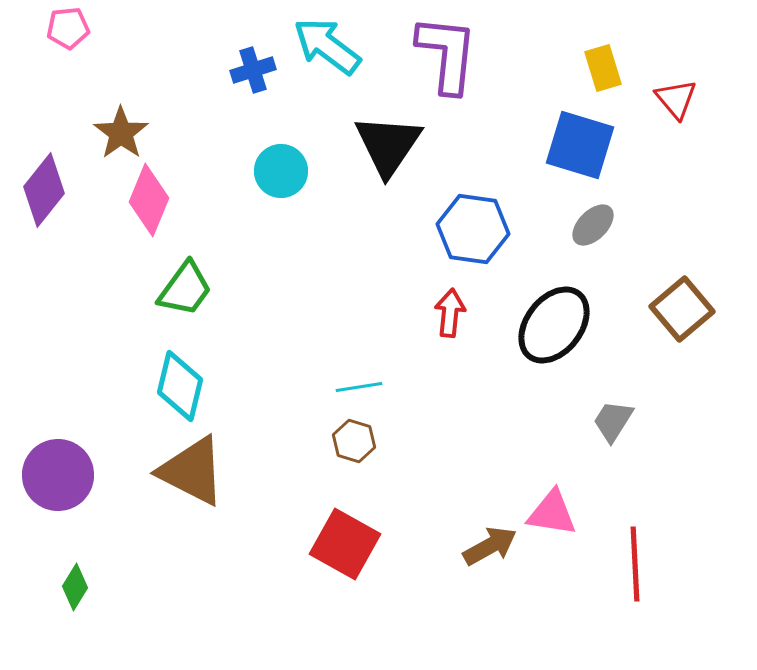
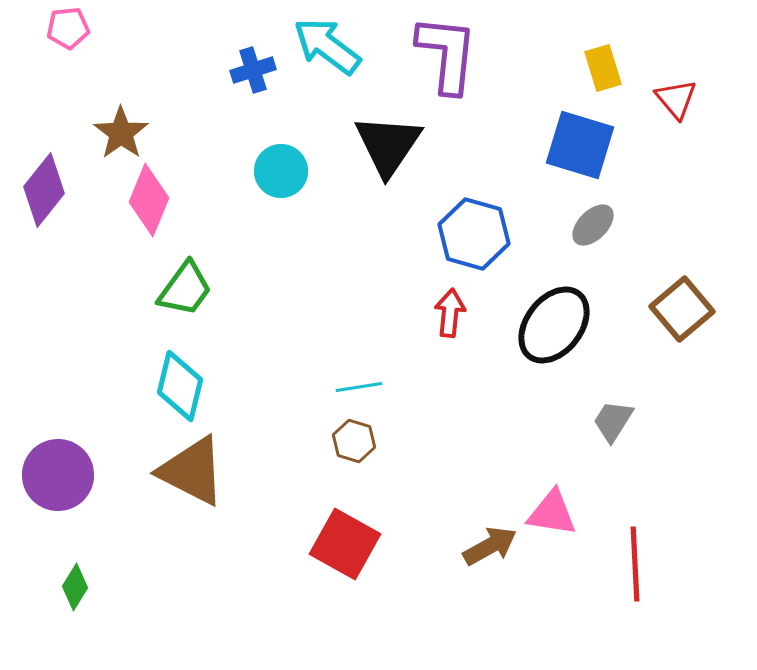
blue hexagon: moved 1 px right, 5 px down; rotated 8 degrees clockwise
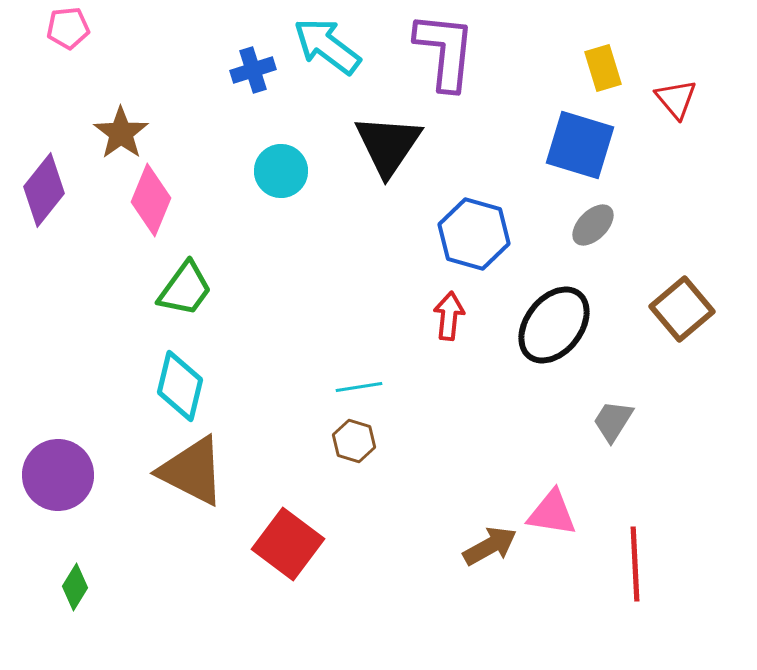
purple L-shape: moved 2 px left, 3 px up
pink diamond: moved 2 px right
red arrow: moved 1 px left, 3 px down
red square: moved 57 px left; rotated 8 degrees clockwise
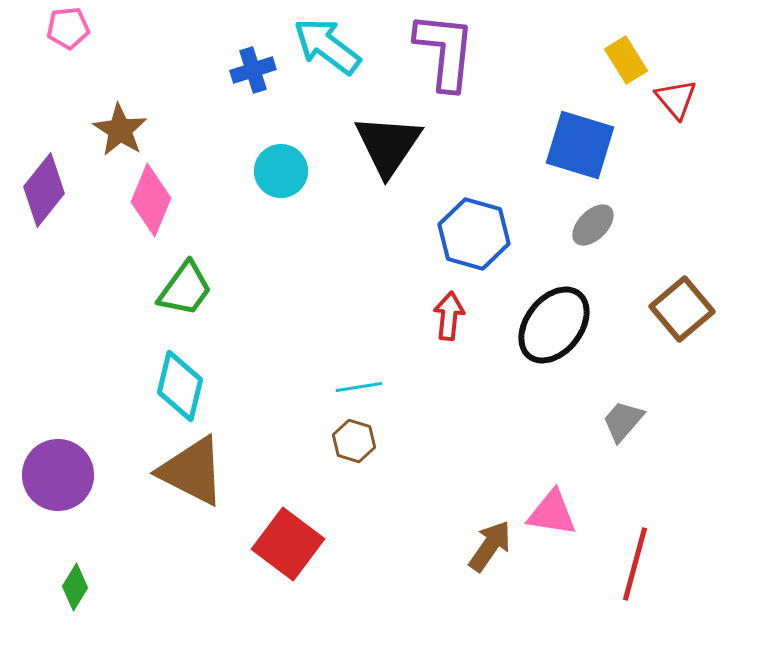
yellow rectangle: moved 23 px right, 8 px up; rotated 15 degrees counterclockwise
brown star: moved 1 px left, 3 px up; rotated 4 degrees counterclockwise
gray trapezoid: moved 10 px right; rotated 9 degrees clockwise
brown arrow: rotated 26 degrees counterclockwise
red line: rotated 18 degrees clockwise
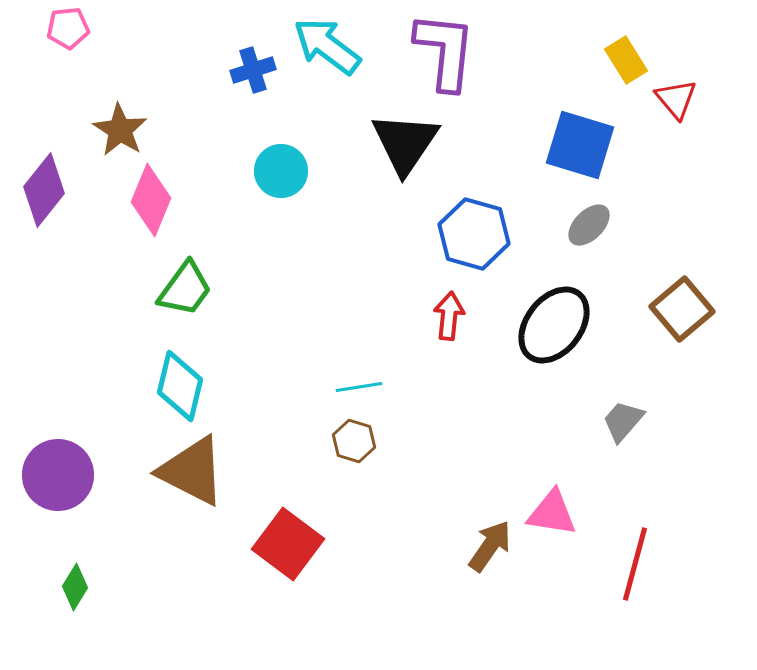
black triangle: moved 17 px right, 2 px up
gray ellipse: moved 4 px left
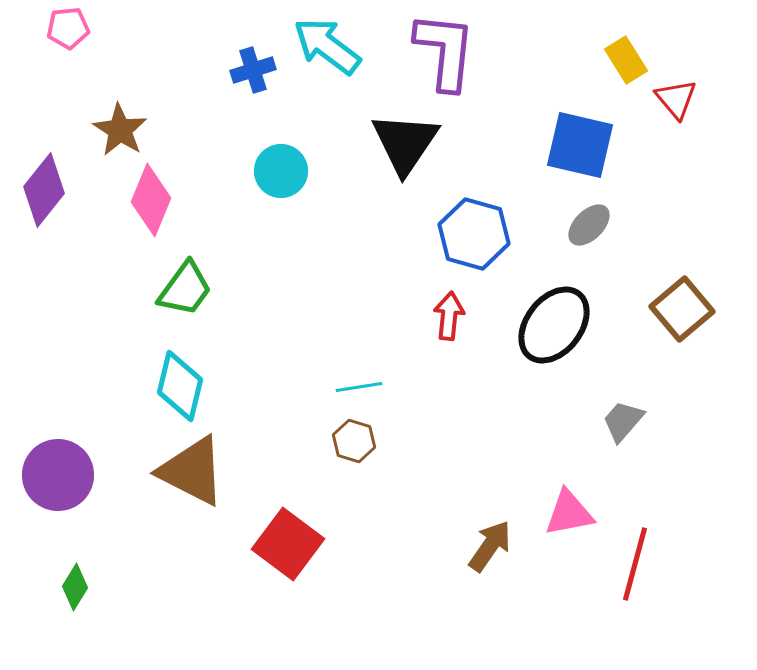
blue square: rotated 4 degrees counterclockwise
pink triangle: moved 17 px right; rotated 20 degrees counterclockwise
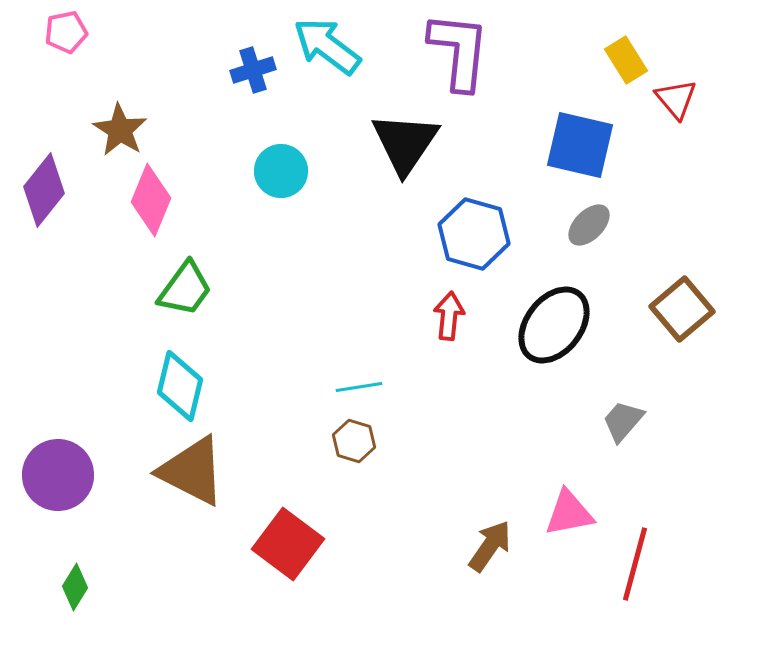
pink pentagon: moved 2 px left, 4 px down; rotated 6 degrees counterclockwise
purple L-shape: moved 14 px right
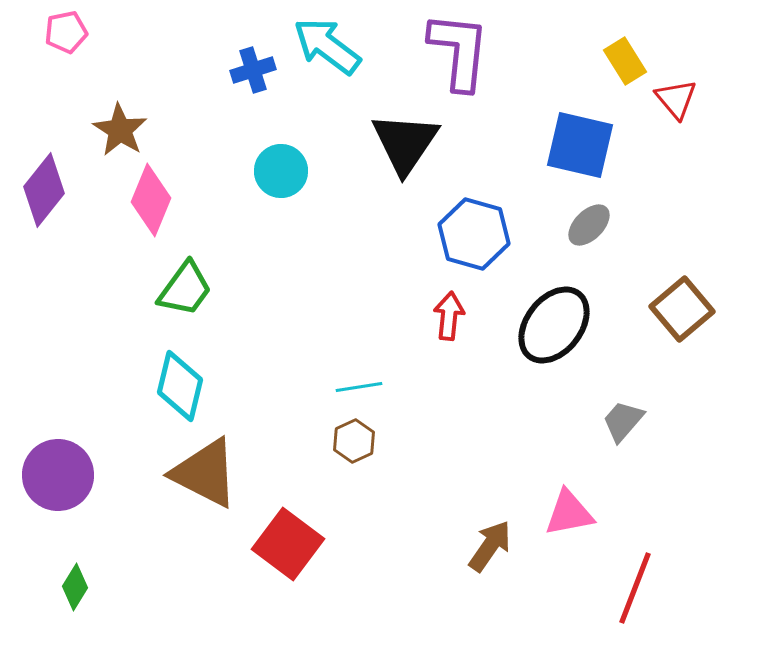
yellow rectangle: moved 1 px left, 1 px down
brown hexagon: rotated 18 degrees clockwise
brown triangle: moved 13 px right, 2 px down
red line: moved 24 px down; rotated 6 degrees clockwise
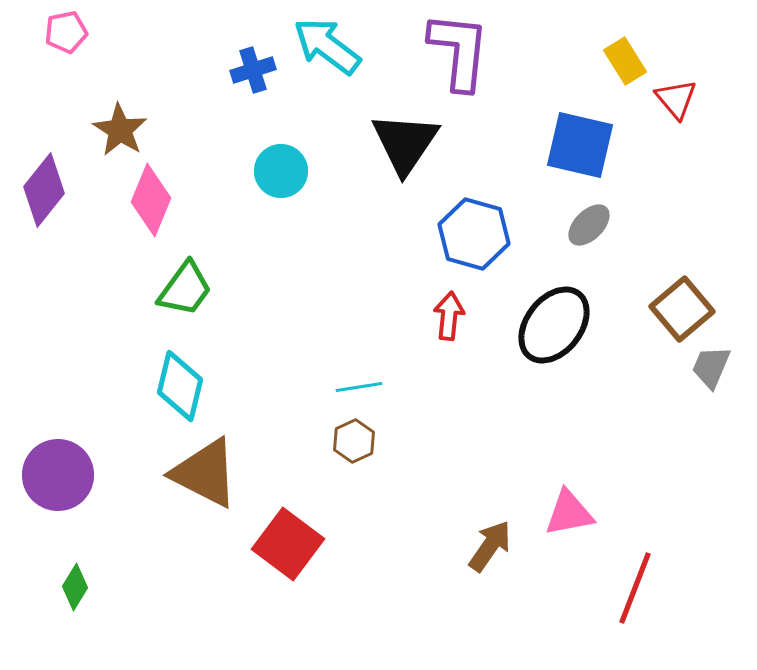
gray trapezoid: moved 88 px right, 54 px up; rotated 18 degrees counterclockwise
